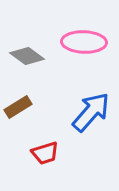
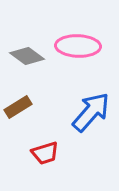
pink ellipse: moved 6 px left, 4 px down
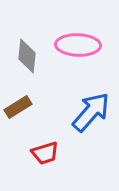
pink ellipse: moved 1 px up
gray diamond: rotated 60 degrees clockwise
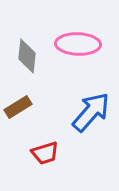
pink ellipse: moved 1 px up
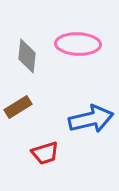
blue arrow: moved 7 px down; rotated 36 degrees clockwise
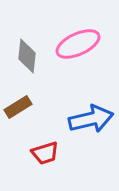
pink ellipse: rotated 27 degrees counterclockwise
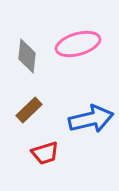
pink ellipse: rotated 9 degrees clockwise
brown rectangle: moved 11 px right, 3 px down; rotated 12 degrees counterclockwise
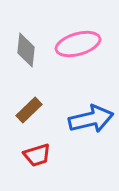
gray diamond: moved 1 px left, 6 px up
red trapezoid: moved 8 px left, 2 px down
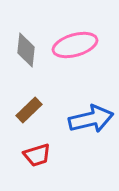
pink ellipse: moved 3 px left, 1 px down
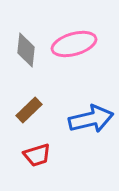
pink ellipse: moved 1 px left, 1 px up
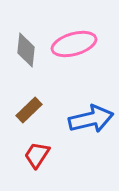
red trapezoid: rotated 140 degrees clockwise
